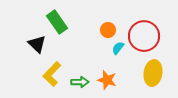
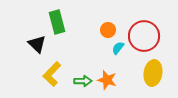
green rectangle: rotated 20 degrees clockwise
green arrow: moved 3 px right, 1 px up
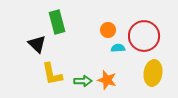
cyan semicircle: rotated 48 degrees clockwise
yellow L-shape: rotated 55 degrees counterclockwise
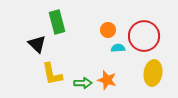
green arrow: moved 2 px down
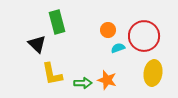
cyan semicircle: rotated 16 degrees counterclockwise
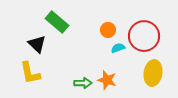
green rectangle: rotated 35 degrees counterclockwise
yellow L-shape: moved 22 px left, 1 px up
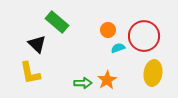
orange star: rotated 24 degrees clockwise
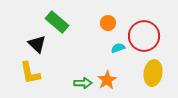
orange circle: moved 7 px up
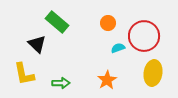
yellow L-shape: moved 6 px left, 1 px down
green arrow: moved 22 px left
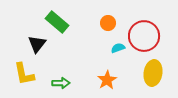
black triangle: rotated 24 degrees clockwise
